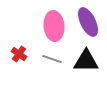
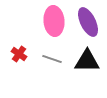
pink ellipse: moved 5 px up
black triangle: moved 1 px right
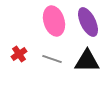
pink ellipse: rotated 12 degrees counterclockwise
red cross: rotated 21 degrees clockwise
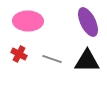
pink ellipse: moved 26 px left; rotated 72 degrees counterclockwise
red cross: rotated 28 degrees counterclockwise
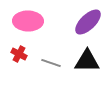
purple ellipse: rotated 72 degrees clockwise
gray line: moved 1 px left, 4 px down
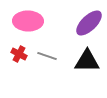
purple ellipse: moved 1 px right, 1 px down
gray line: moved 4 px left, 7 px up
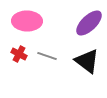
pink ellipse: moved 1 px left
black triangle: rotated 36 degrees clockwise
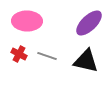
black triangle: moved 1 px left; rotated 24 degrees counterclockwise
